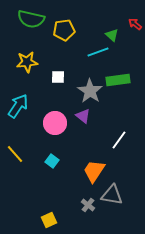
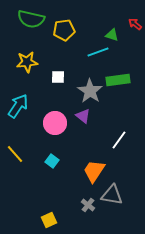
green triangle: rotated 24 degrees counterclockwise
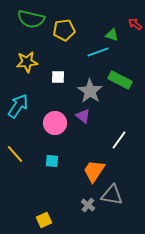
green rectangle: moved 2 px right; rotated 35 degrees clockwise
cyan square: rotated 32 degrees counterclockwise
yellow square: moved 5 px left
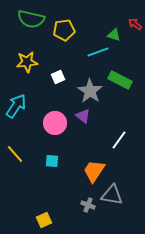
green triangle: moved 2 px right
white square: rotated 24 degrees counterclockwise
cyan arrow: moved 2 px left
gray cross: rotated 16 degrees counterclockwise
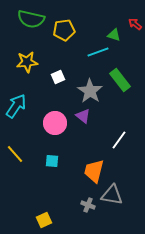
green rectangle: rotated 25 degrees clockwise
orange trapezoid: rotated 20 degrees counterclockwise
